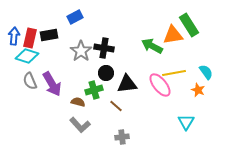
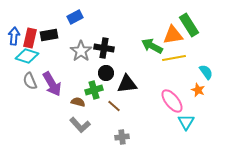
yellow line: moved 15 px up
pink ellipse: moved 12 px right, 16 px down
brown line: moved 2 px left
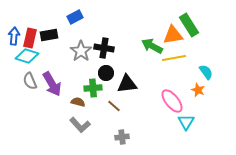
green cross: moved 1 px left, 2 px up; rotated 12 degrees clockwise
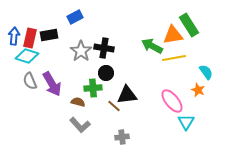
black triangle: moved 11 px down
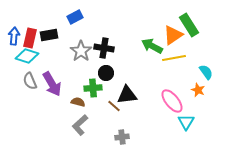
orange triangle: rotated 25 degrees counterclockwise
gray L-shape: rotated 90 degrees clockwise
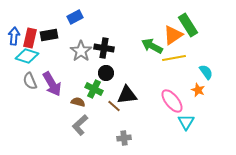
green rectangle: moved 1 px left
green cross: moved 1 px right, 1 px down; rotated 30 degrees clockwise
gray cross: moved 2 px right, 1 px down
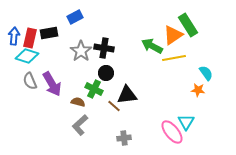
black rectangle: moved 2 px up
cyan semicircle: moved 1 px down
orange star: rotated 16 degrees counterclockwise
pink ellipse: moved 31 px down
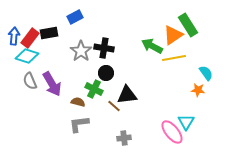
red rectangle: rotated 24 degrees clockwise
gray L-shape: moved 1 px left, 1 px up; rotated 35 degrees clockwise
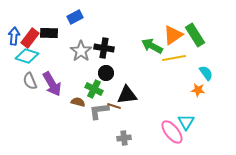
green rectangle: moved 7 px right, 10 px down
black rectangle: rotated 12 degrees clockwise
brown line: rotated 24 degrees counterclockwise
gray L-shape: moved 20 px right, 13 px up
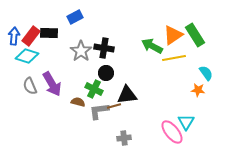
red rectangle: moved 1 px right, 2 px up
gray semicircle: moved 5 px down
brown line: rotated 32 degrees counterclockwise
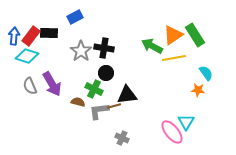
gray cross: moved 2 px left; rotated 32 degrees clockwise
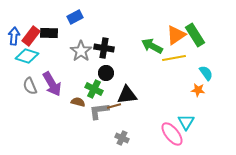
orange triangle: moved 3 px right
pink ellipse: moved 2 px down
